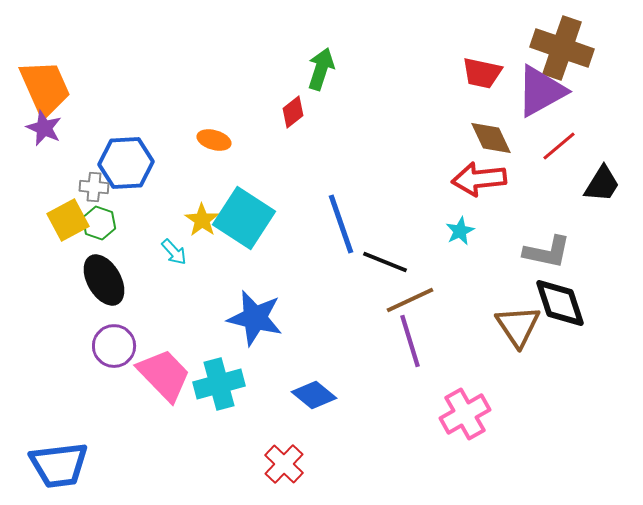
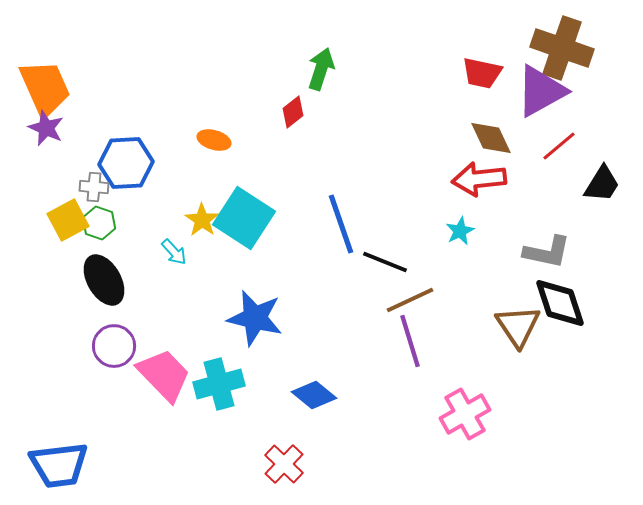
purple star: moved 2 px right
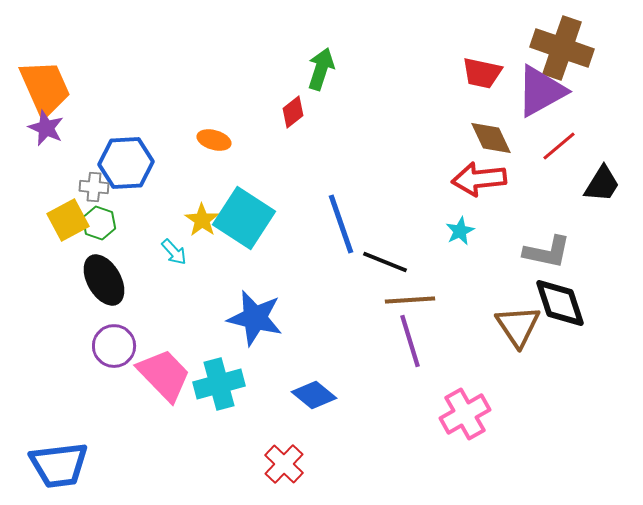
brown line: rotated 21 degrees clockwise
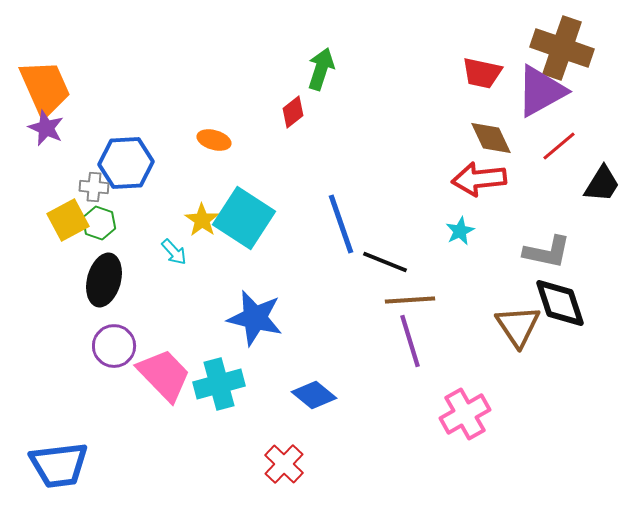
black ellipse: rotated 45 degrees clockwise
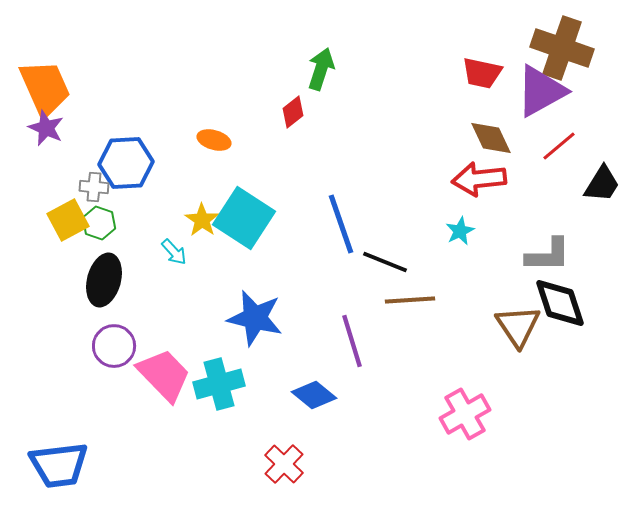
gray L-shape: moved 1 px right, 3 px down; rotated 12 degrees counterclockwise
purple line: moved 58 px left
